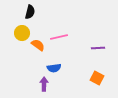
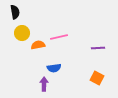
black semicircle: moved 15 px left; rotated 24 degrees counterclockwise
orange semicircle: rotated 48 degrees counterclockwise
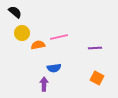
black semicircle: rotated 40 degrees counterclockwise
purple line: moved 3 px left
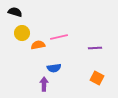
black semicircle: rotated 24 degrees counterclockwise
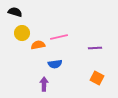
blue semicircle: moved 1 px right, 4 px up
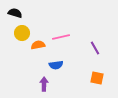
black semicircle: moved 1 px down
pink line: moved 2 px right
purple line: rotated 64 degrees clockwise
blue semicircle: moved 1 px right, 1 px down
orange square: rotated 16 degrees counterclockwise
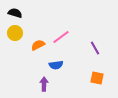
yellow circle: moved 7 px left
pink line: rotated 24 degrees counterclockwise
orange semicircle: rotated 16 degrees counterclockwise
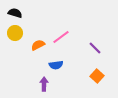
purple line: rotated 16 degrees counterclockwise
orange square: moved 2 px up; rotated 32 degrees clockwise
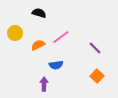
black semicircle: moved 24 px right
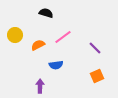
black semicircle: moved 7 px right
yellow circle: moved 2 px down
pink line: moved 2 px right
orange square: rotated 24 degrees clockwise
purple arrow: moved 4 px left, 2 px down
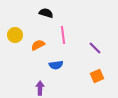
pink line: moved 2 px up; rotated 60 degrees counterclockwise
purple arrow: moved 2 px down
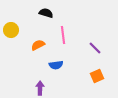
yellow circle: moved 4 px left, 5 px up
